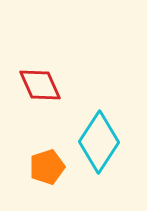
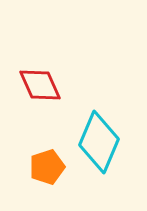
cyan diamond: rotated 10 degrees counterclockwise
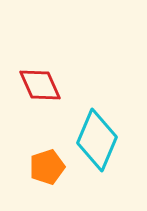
cyan diamond: moved 2 px left, 2 px up
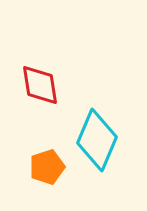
red diamond: rotated 15 degrees clockwise
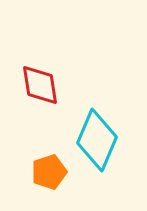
orange pentagon: moved 2 px right, 5 px down
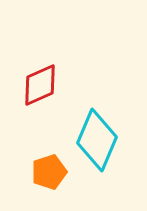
red diamond: rotated 75 degrees clockwise
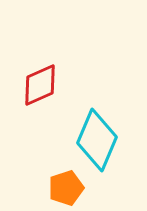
orange pentagon: moved 17 px right, 16 px down
